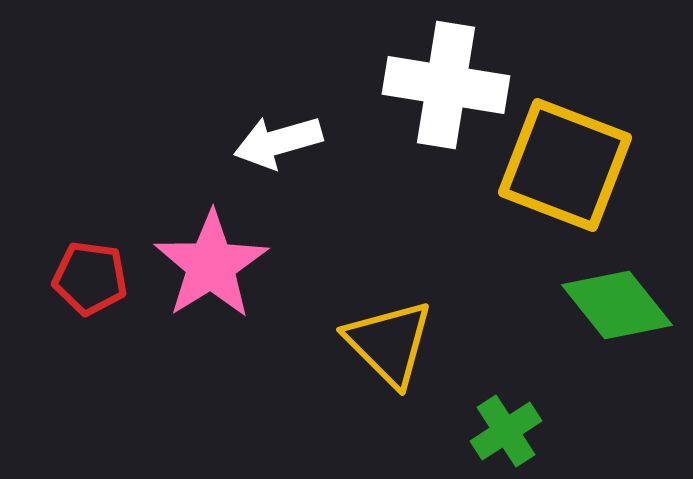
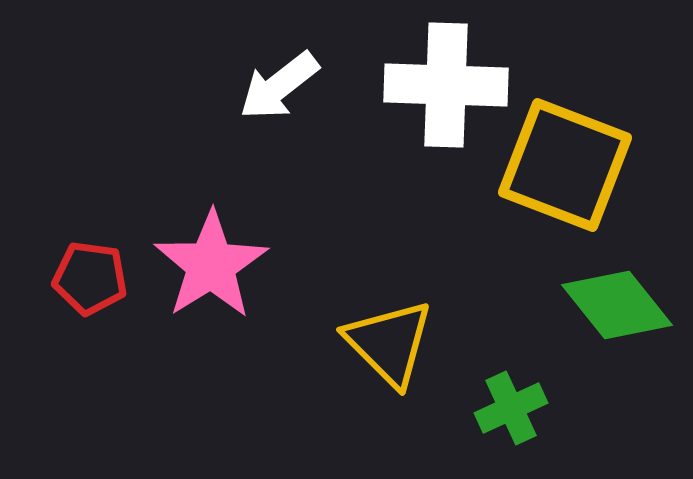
white cross: rotated 7 degrees counterclockwise
white arrow: moved 1 px right, 56 px up; rotated 22 degrees counterclockwise
green cross: moved 5 px right, 23 px up; rotated 8 degrees clockwise
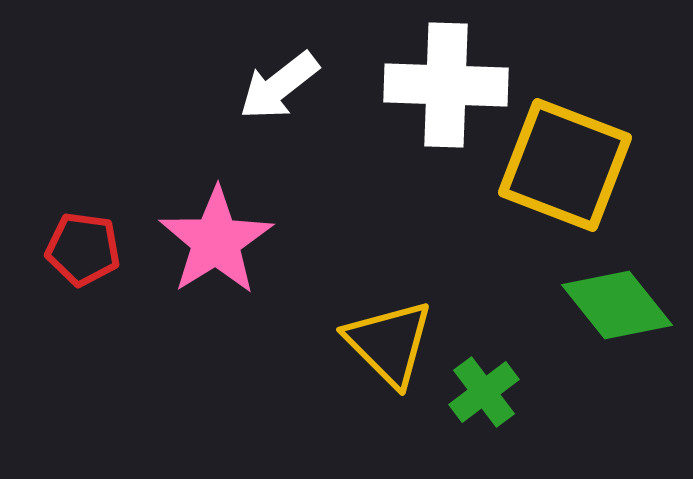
pink star: moved 5 px right, 24 px up
red pentagon: moved 7 px left, 29 px up
green cross: moved 27 px left, 16 px up; rotated 12 degrees counterclockwise
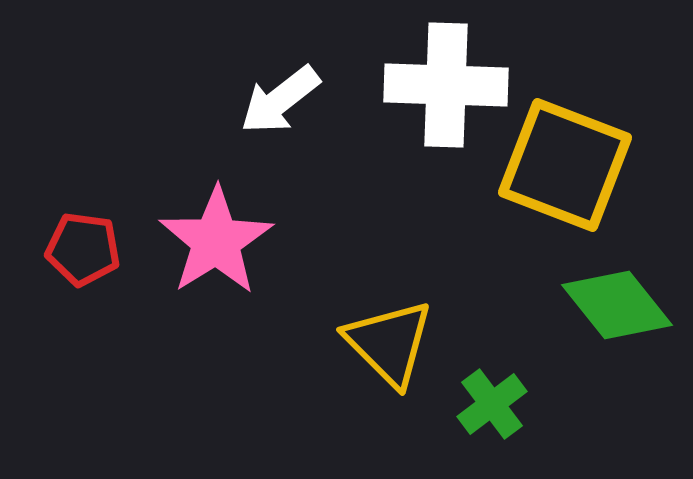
white arrow: moved 1 px right, 14 px down
green cross: moved 8 px right, 12 px down
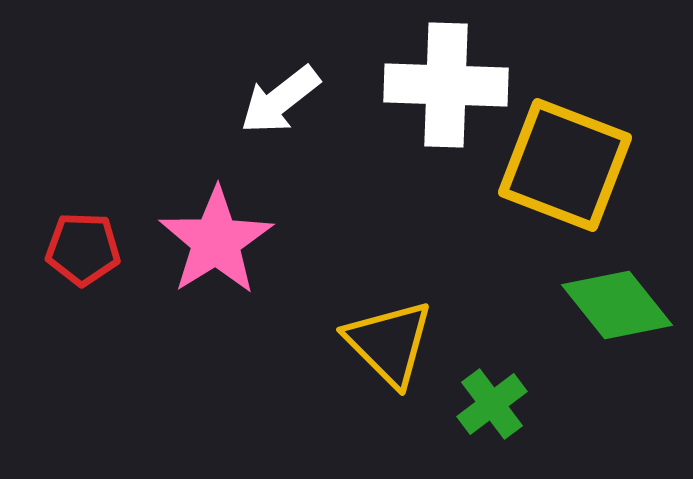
red pentagon: rotated 6 degrees counterclockwise
